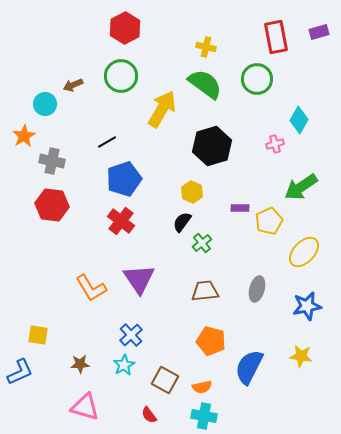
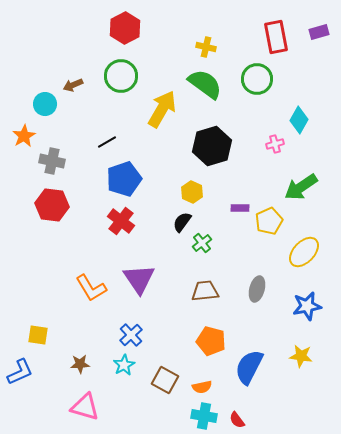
red semicircle at (149, 415): moved 88 px right, 5 px down
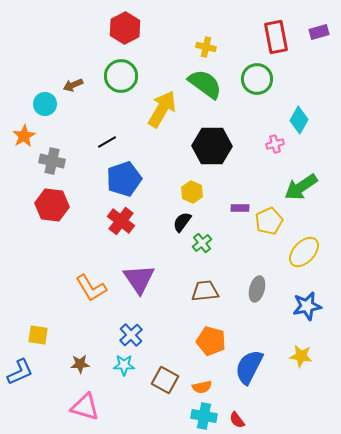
black hexagon at (212, 146): rotated 18 degrees clockwise
cyan star at (124, 365): rotated 30 degrees clockwise
